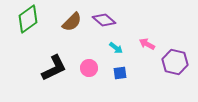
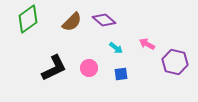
blue square: moved 1 px right, 1 px down
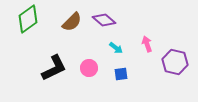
pink arrow: rotated 42 degrees clockwise
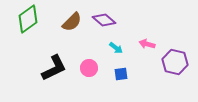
pink arrow: rotated 56 degrees counterclockwise
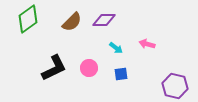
purple diamond: rotated 40 degrees counterclockwise
purple hexagon: moved 24 px down
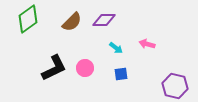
pink circle: moved 4 px left
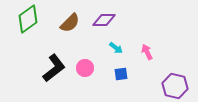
brown semicircle: moved 2 px left, 1 px down
pink arrow: moved 8 px down; rotated 49 degrees clockwise
black L-shape: rotated 12 degrees counterclockwise
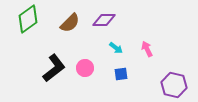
pink arrow: moved 3 px up
purple hexagon: moved 1 px left, 1 px up
